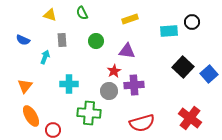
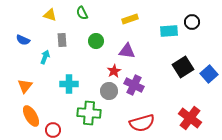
black square: rotated 15 degrees clockwise
purple cross: rotated 30 degrees clockwise
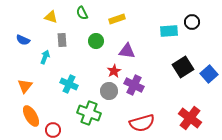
yellow triangle: moved 1 px right, 2 px down
yellow rectangle: moved 13 px left
cyan cross: rotated 24 degrees clockwise
green cross: rotated 15 degrees clockwise
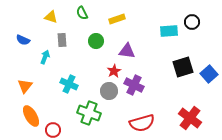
black square: rotated 15 degrees clockwise
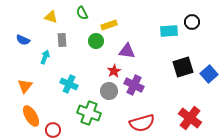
yellow rectangle: moved 8 px left, 6 px down
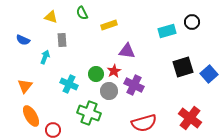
cyan rectangle: moved 2 px left; rotated 12 degrees counterclockwise
green circle: moved 33 px down
red semicircle: moved 2 px right
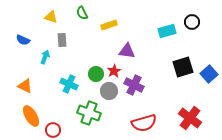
orange triangle: rotated 42 degrees counterclockwise
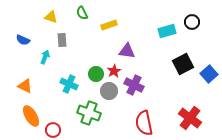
black square: moved 3 px up; rotated 10 degrees counterclockwise
red semicircle: rotated 95 degrees clockwise
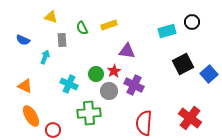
green semicircle: moved 15 px down
green cross: rotated 25 degrees counterclockwise
red semicircle: rotated 15 degrees clockwise
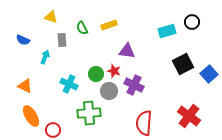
red star: rotated 24 degrees counterclockwise
red cross: moved 1 px left, 2 px up
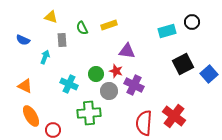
red star: moved 2 px right
red cross: moved 15 px left
